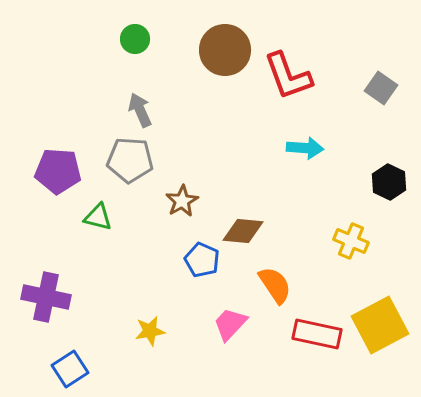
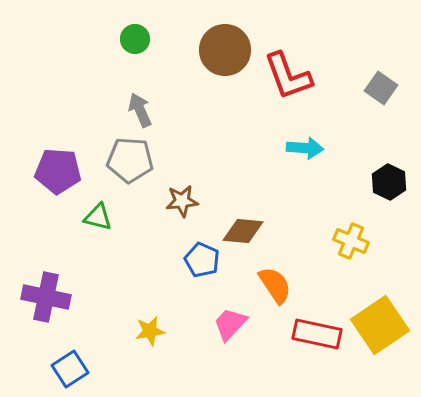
brown star: rotated 24 degrees clockwise
yellow square: rotated 6 degrees counterclockwise
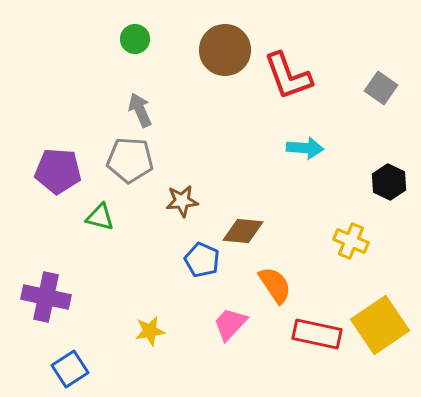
green triangle: moved 2 px right
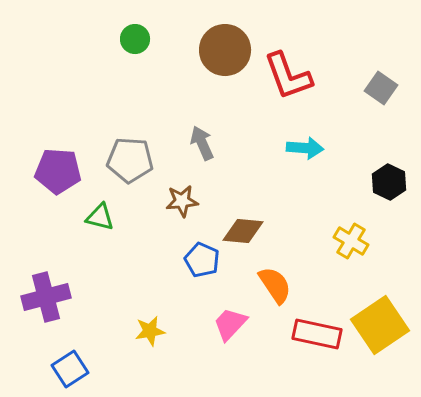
gray arrow: moved 62 px right, 33 px down
yellow cross: rotated 8 degrees clockwise
purple cross: rotated 27 degrees counterclockwise
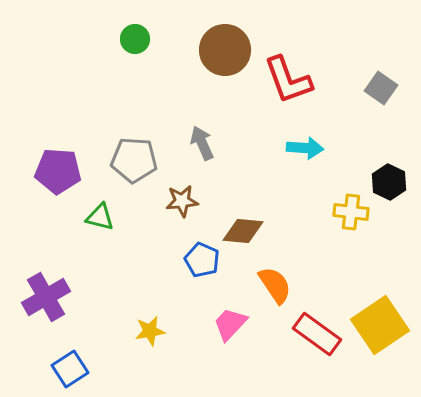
red L-shape: moved 4 px down
gray pentagon: moved 4 px right
yellow cross: moved 29 px up; rotated 24 degrees counterclockwise
purple cross: rotated 15 degrees counterclockwise
red rectangle: rotated 24 degrees clockwise
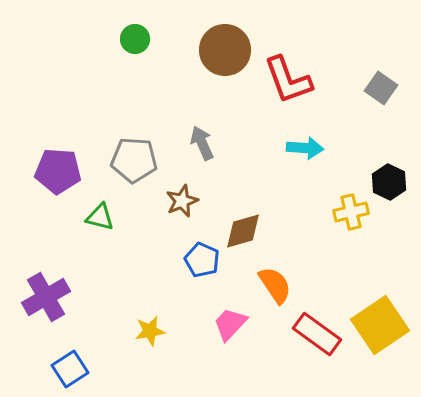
brown star: rotated 16 degrees counterclockwise
yellow cross: rotated 20 degrees counterclockwise
brown diamond: rotated 21 degrees counterclockwise
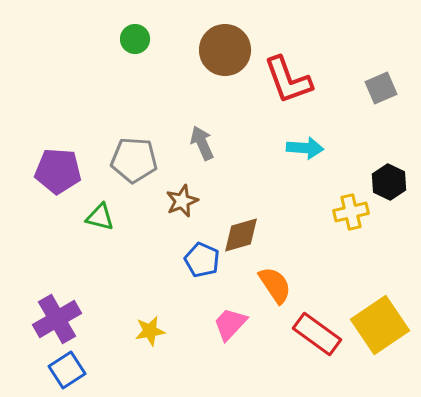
gray square: rotated 32 degrees clockwise
brown diamond: moved 2 px left, 4 px down
purple cross: moved 11 px right, 22 px down
blue square: moved 3 px left, 1 px down
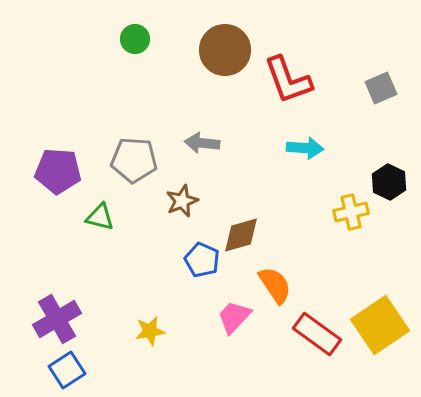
gray arrow: rotated 60 degrees counterclockwise
pink trapezoid: moved 4 px right, 7 px up
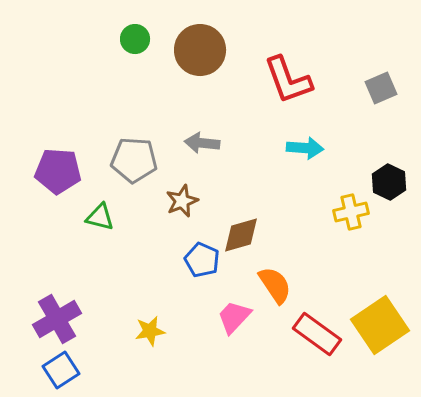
brown circle: moved 25 px left
blue square: moved 6 px left
